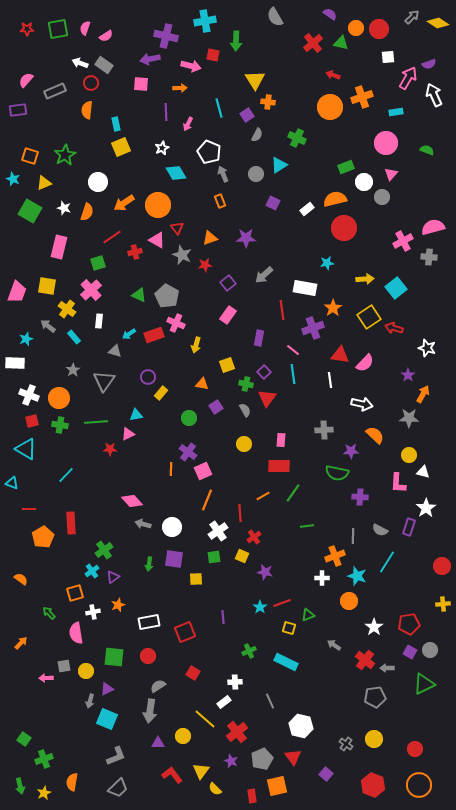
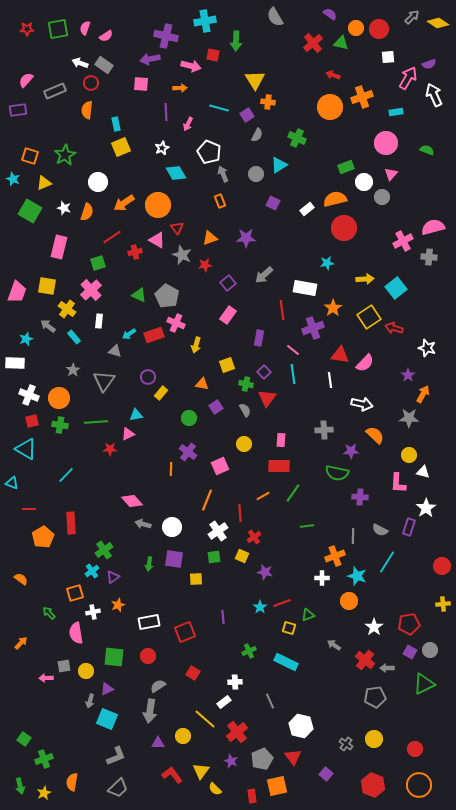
cyan line at (219, 108): rotated 60 degrees counterclockwise
pink square at (203, 471): moved 17 px right, 5 px up
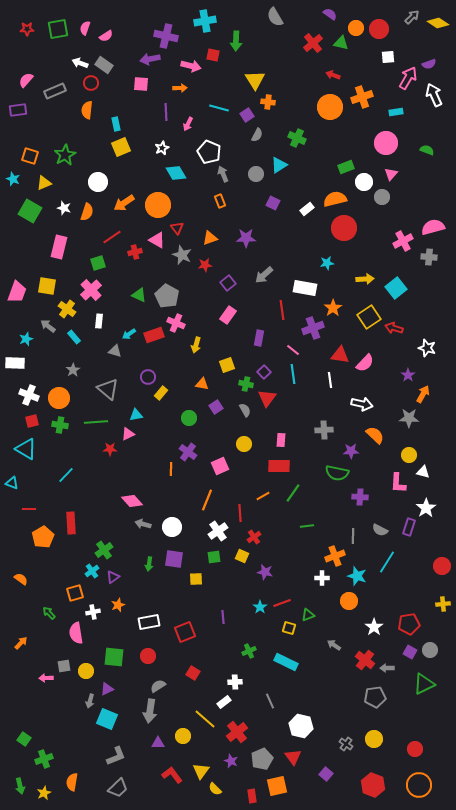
gray triangle at (104, 381): moved 4 px right, 8 px down; rotated 25 degrees counterclockwise
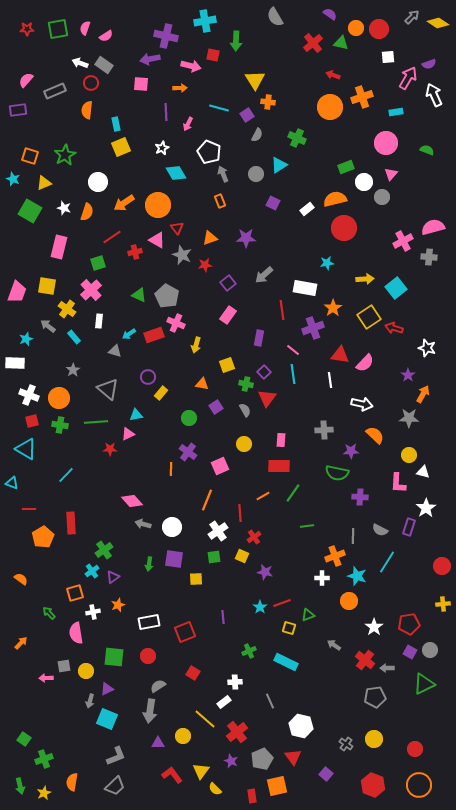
gray trapezoid at (118, 788): moved 3 px left, 2 px up
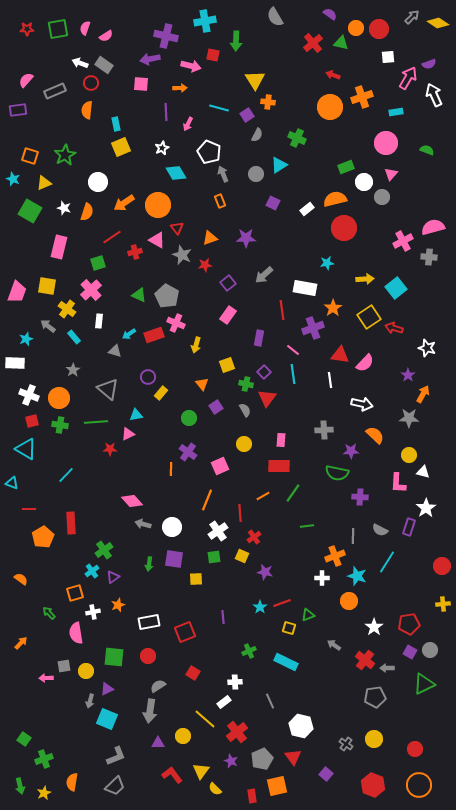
orange triangle at (202, 384): rotated 40 degrees clockwise
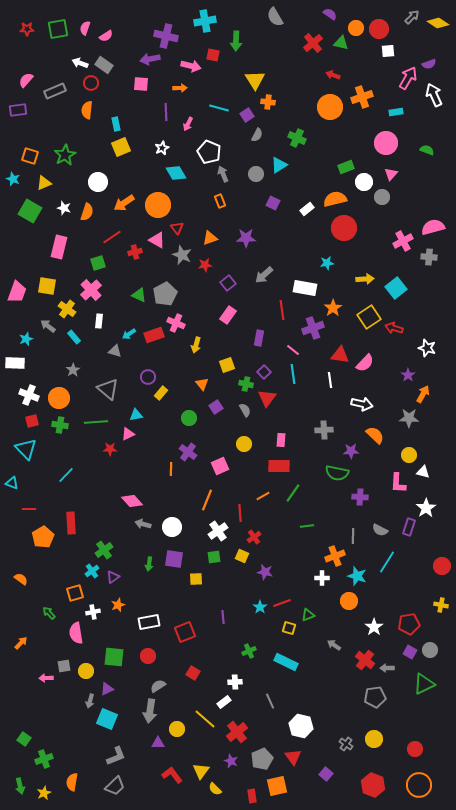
white square at (388, 57): moved 6 px up
gray pentagon at (167, 296): moved 2 px left, 2 px up; rotated 15 degrees clockwise
cyan triangle at (26, 449): rotated 15 degrees clockwise
yellow cross at (443, 604): moved 2 px left, 1 px down; rotated 16 degrees clockwise
yellow circle at (183, 736): moved 6 px left, 7 px up
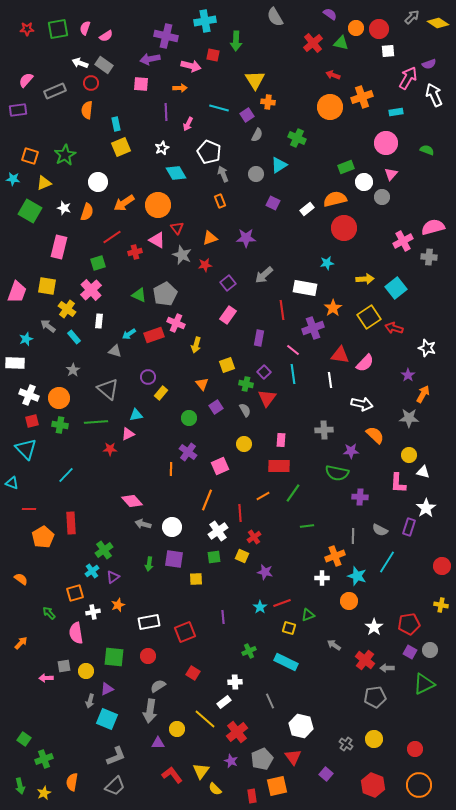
cyan star at (13, 179): rotated 16 degrees counterclockwise
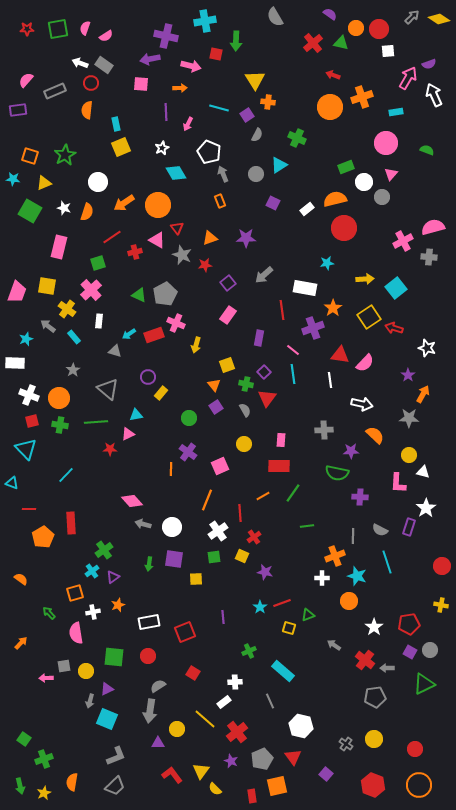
yellow diamond at (438, 23): moved 1 px right, 4 px up
red square at (213, 55): moved 3 px right, 1 px up
orange triangle at (202, 384): moved 12 px right, 1 px down
cyan line at (387, 562): rotated 50 degrees counterclockwise
cyan rectangle at (286, 662): moved 3 px left, 9 px down; rotated 15 degrees clockwise
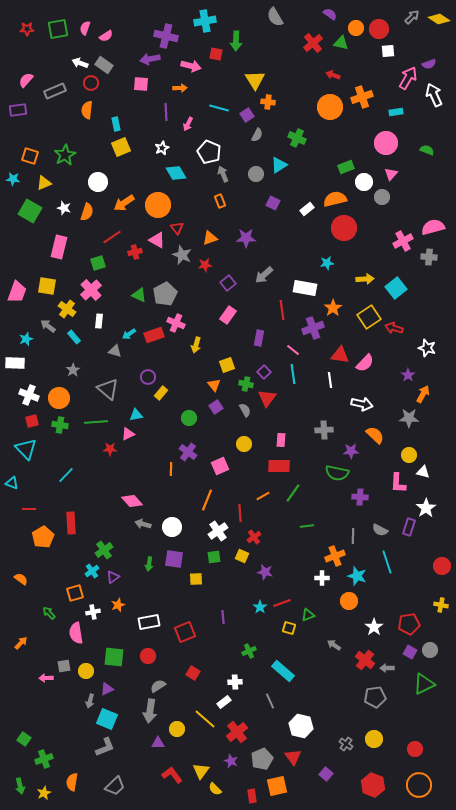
gray L-shape at (116, 756): moved 11 px left, 9 px up
